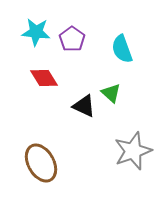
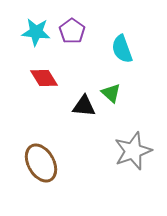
purple pentagon: moved 8 px up
black triangle: rotated 20 degrees counterclockwise
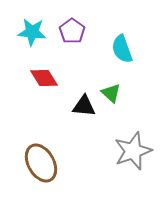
cyan star: moved 4 px left
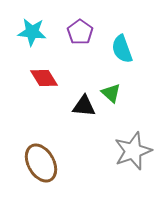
purple pentagon: moved 8 px right, 1 px down
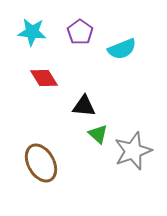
cyan semicircle: rotated 92 degrees counterclockwise
green triangle: moved 13 px left, 41 px down
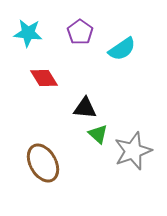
cyan star: moved 4 px left, 1 px down
cyan semicircle: rotated 12 degrees counterclockwise
black triangle: moved 1 px right, 2 px down
brown ellipse: moved 2 px right
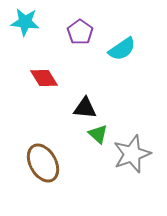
cyan star: moved 3 px left, 11 px up
gray star: moved 1 px left, 3 px down
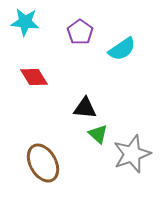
red diamond: moved 10 px left, 1 px up
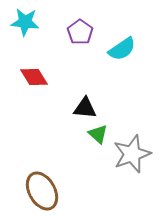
brown ellipse: moved 1 px left, 28 px down
